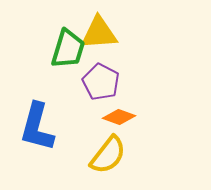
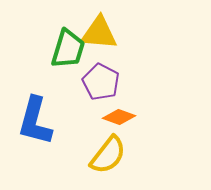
yellow triangle: rotated 9 degrees clockwise
blue L-shape: moved 2 px left, 6 px up
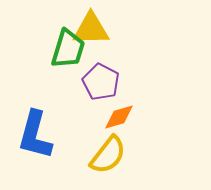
yellow triangle: moved 8 px left, 4 px up; rotated 6 degrees counterclockwise
orange diamond: rotated 36 degrees counterclockwise
blue L-shape: moved 14 px down
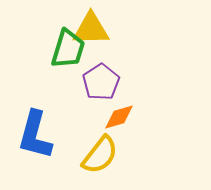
purple pentagon: rotated 12 degrees clockwise
yellow semicircle: moved 8 px left
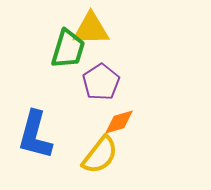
orange diamond: moved 5 px down
